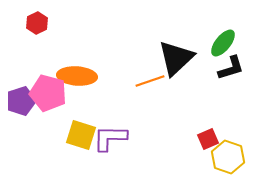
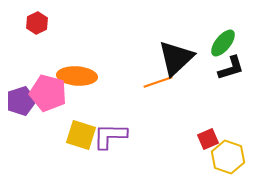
orange line: moved 8 px right, 1 px down
purple L-shape: moved 2 px up
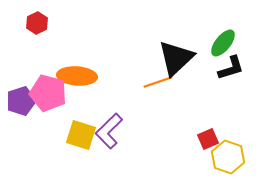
purple L-shape: moved 1 px left, 5 px up; rotated 45 degrees counterclockwise
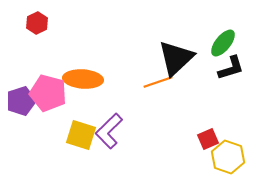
orange ellipse: moved 6 px right, 3 px down
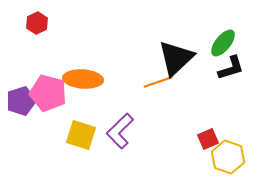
purple L-shape: moved 11 px right
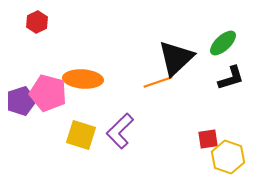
red hexagon: moved 1 px up
green ellipse: rotated 8 degrees clockwise
black L-shape: moved 10 px down
red square: rotated 15 degrees clockwise
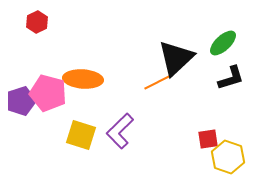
orange line: rotated 8 degrees counterclockwise
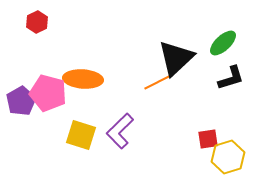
purple pentagon: rotated 12 degrees counterclockwise
yellow hexagon: rotated 24 degrees clockwise
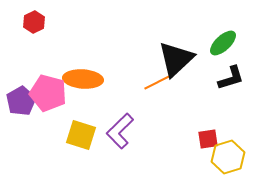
red hexagon: moved 3 px left
black triangle: moved 1 px down
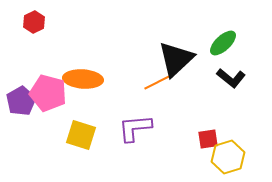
black L-shape: rotated 56 degrees clockwise
purple L-shape: moved 15 px right, 3 px up; rotated 39 degrees clockwise
